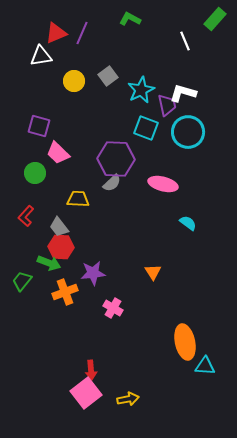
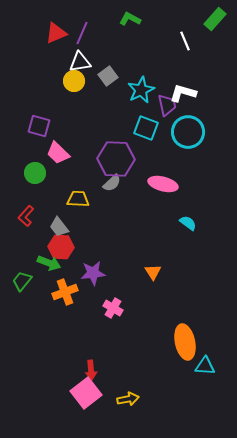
white triangle: moved 39 px right, 6 px down
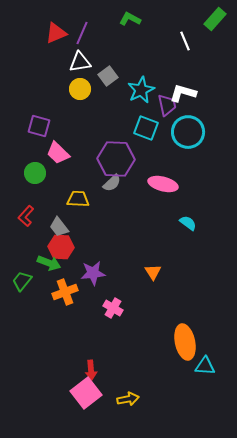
yellow circle: moved 6 px right, 8 px down
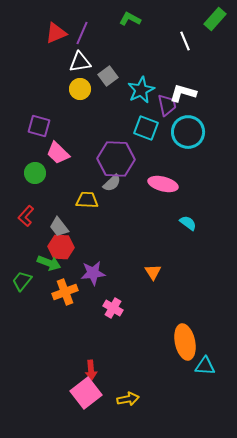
yellow trapezoid: moved 9 px right, 1 px down
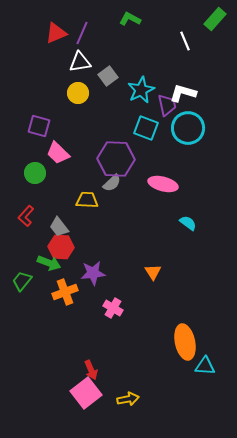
yellow circle: moved 2 px left, 4 px down
cyan circle: moved 4 px up
red arrow: rotated 18 degrees counterclockwise
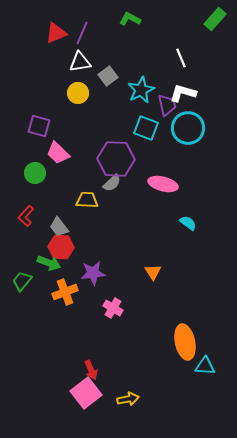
white line: moved 4 px left, 17 px down
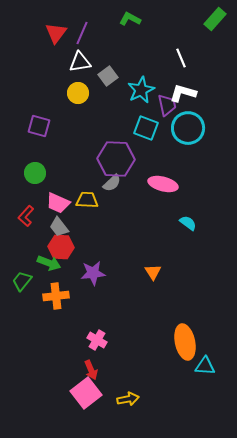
red triangle: rotated 30 degrees counterclockwise
pink trapezoid: moved 50 px down; rotated 20 degrees counterclockwise
orange cross: moved 9 px left, 4 px down; rotated 15 degrees clockwise
pink cross: moved 16 px left, 32 px down
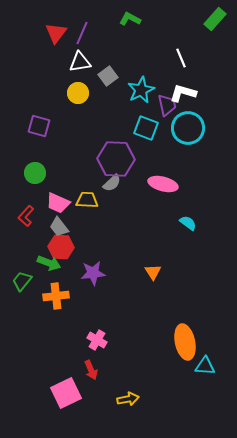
pink square: moved 20 px left; rotated 12 degrees clockwise
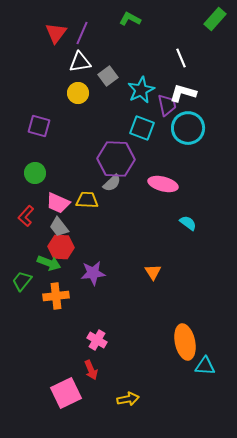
cyan square: moved 4 px left
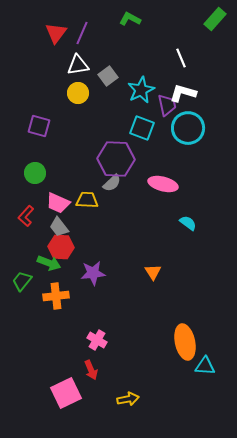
white triangle: moved 2 px left, 3 px down
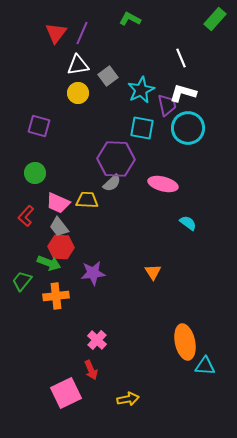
cyan square: rotated 10 degrees counterclockwise
pink cross: rotated 12 degrees clockwise
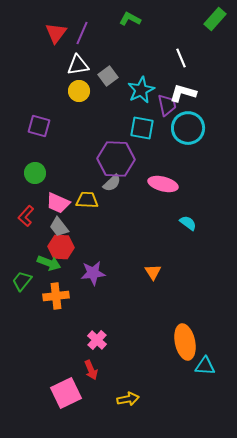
yellow circle: moved 1 px right, 2 px up
